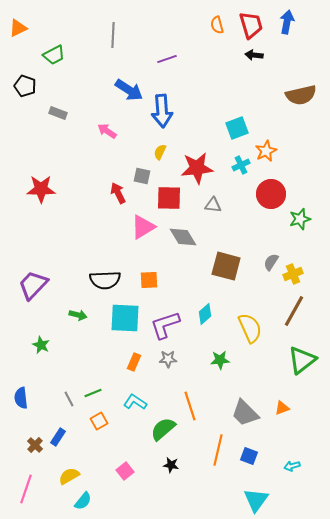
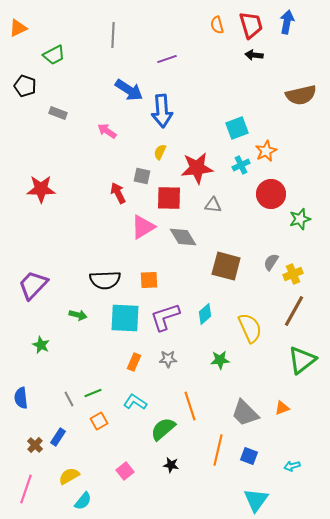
purple L-shape at (165, 325): moved 8 px up
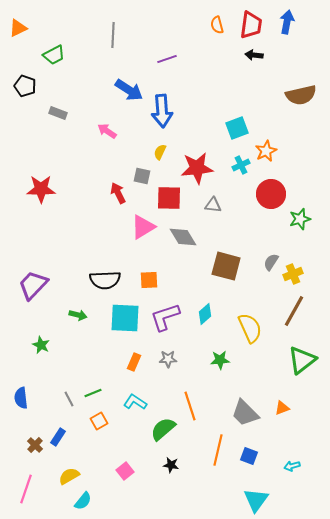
red trapezoid at (251, 25): rotated 24 degrees clockwise
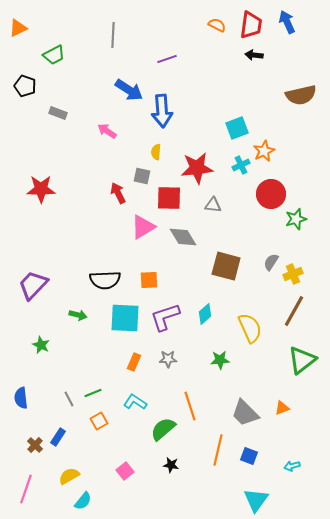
blue arrow at (287, 22): rotated 35 degrees counterclockwise
orange semicircle at (217, 25): rotated 132 degrees clockwise
orange star at (266, 151): moved 2 px left
yellow semicircle at (160, 152): moved 4 px left; rotated 21 degrees counterclockwise
green star at (300, 219): moved 4 px left
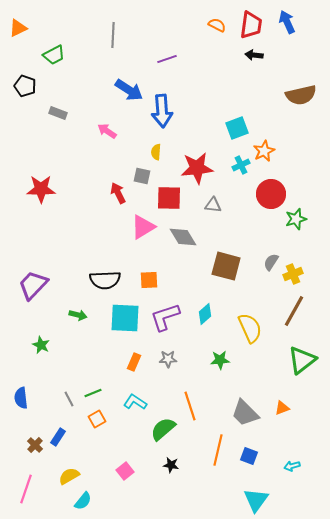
orange square at (99, 421): moved 2 px left, 2 px up
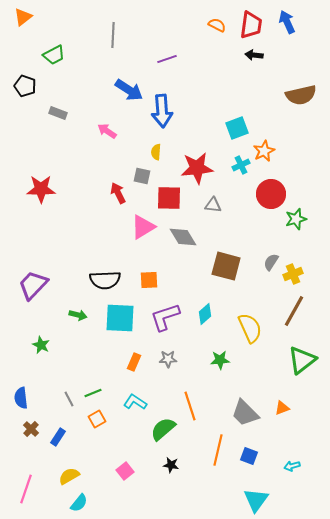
orange triangle at (18, 28): moved 5 px right, 11 px up; rotated 12 degrees counterclockwise
cyan square at (125, 318): moved 5 px left
brown cross at (35, 445): moved 4 px left, 16 px up
cyan semicircle at (83, 501): moved 4 px left, 2 px down
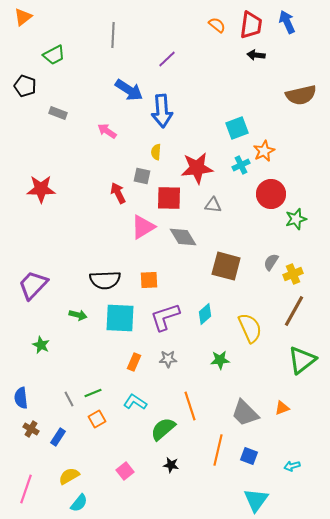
orange semicircle at (217, 25): rotated 12 degrees clockwise
black arrow at (254, 55): moved 2 px right
purple line at (167, 59): rotated 24 degrees counterclockwise
brown cross at (31, 429): rotated 14 degrees counterclockwise
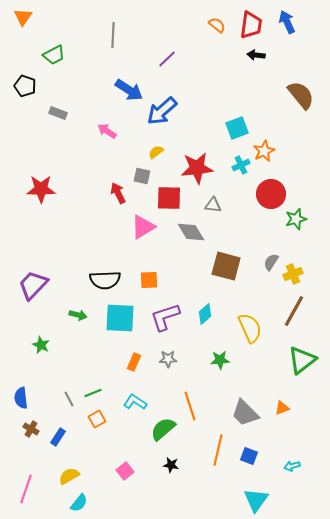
orange triangle at (23, 17): rotated 18 degrees counterclockwise
brown semicircle at (301, 95): rotated 116 degrees counterclockwise
blue arrow at (162, 111): rotated 52 degrees clockwise
yellow semicircle at (156, 152): rotated 49 degrees clockwise
gray diamond at (183, 237): moved 8 px right, 5 px up
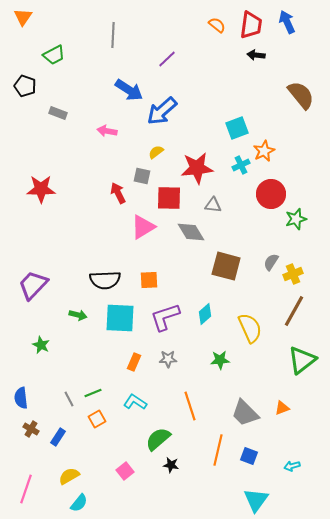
pink arrow at (107, 131): rotated 24 degrees counterclockwise
green semicircle at (163, 429): moved 5 px left, 10 px down
